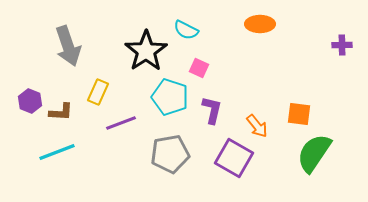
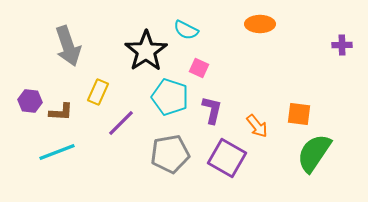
purple hexagon: rotated 15 degrees counterclockwise
purple line: rotated 24 degrees counterclockwise
purple square: moved 7 px left
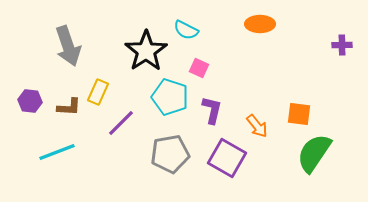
brown L-shape: moved 8 px right, 5 px up
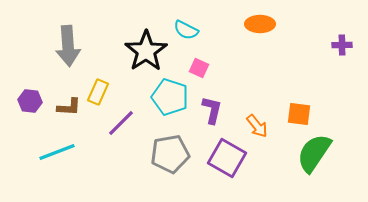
gray arrow: rotated 15 degrees clockwise
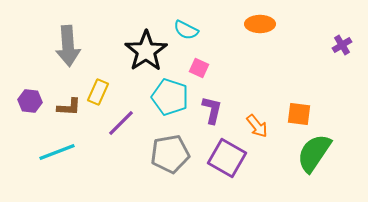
purple cross: rotated 30 degrees counterclockwise
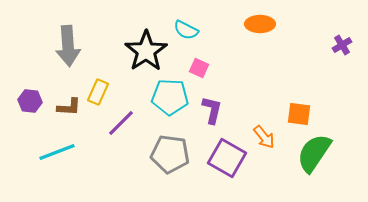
cyan pentagon: rotated 15 degrees counterclockwise
orange arrow: moved 7 px right, 11 px down
gray pentagon: rotated 18 degrees clockwise
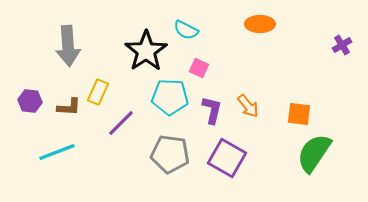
orange arrow: moved 16 px left, 31 px up
